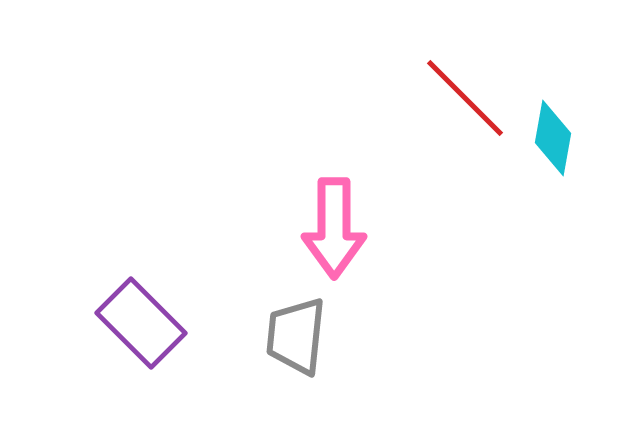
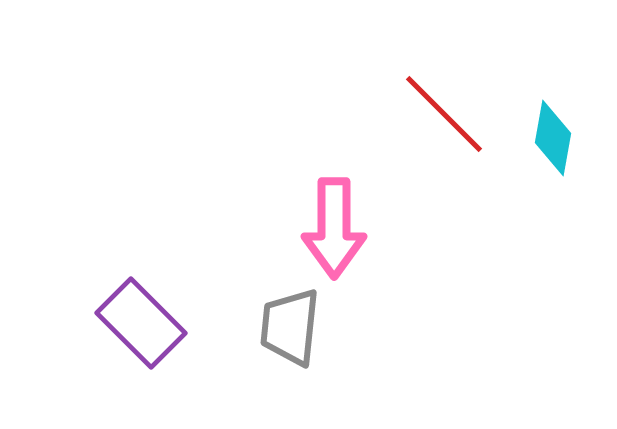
red line: moved 21 px left, 16 px down
gray trapezoid: moved 6 px left, 9 px up
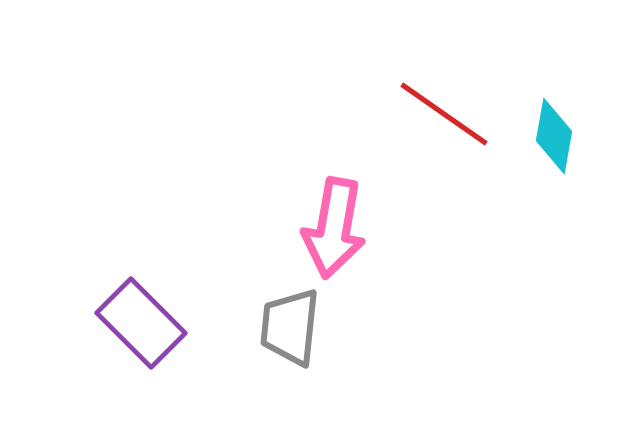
red line: rotated 10 degrees counterclockwise
cyan diamond: moved 1 px right, 2 px up
pink arrow: rotated 10 degrees clockwise
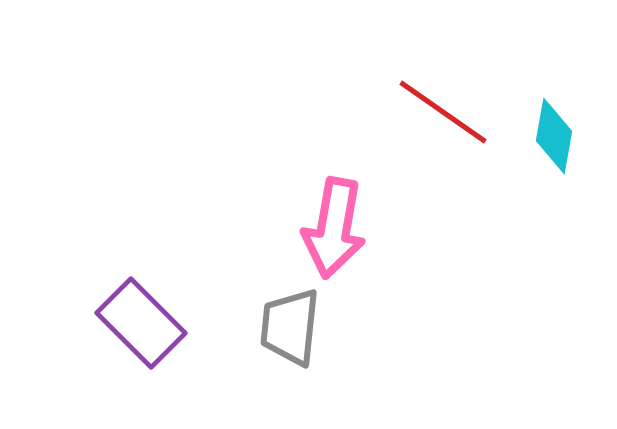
red line: moved 1 px left, 2 px up
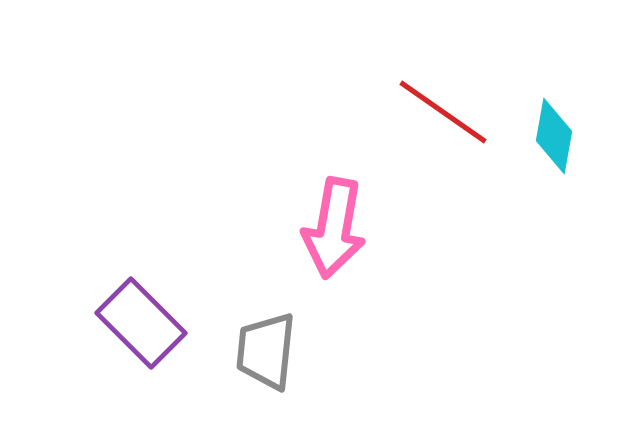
gray trapezoid: moved 24 px left, 24 px down
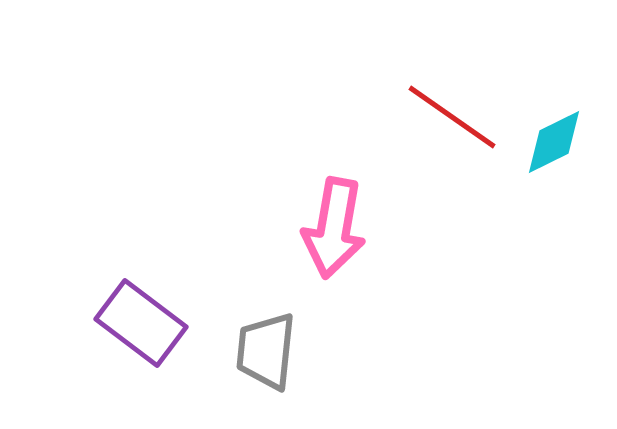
red line: moved 9 px right, 5 px down
cyan diamond: moved 6 px down; rotated 54 degrees clockwise
purple rectangle: rotated 8 degrees counterclockwise
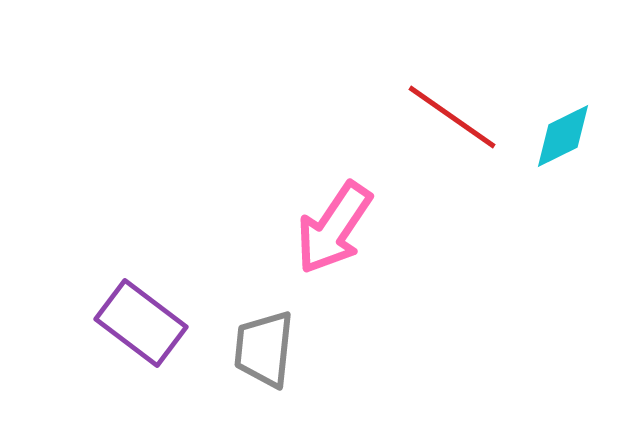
cyan diamond: moved 9 px right, 6 px up
pink arrow: rotated 24 degrees clockwise
gray trapezoid: moved 2 px left, 2 px up
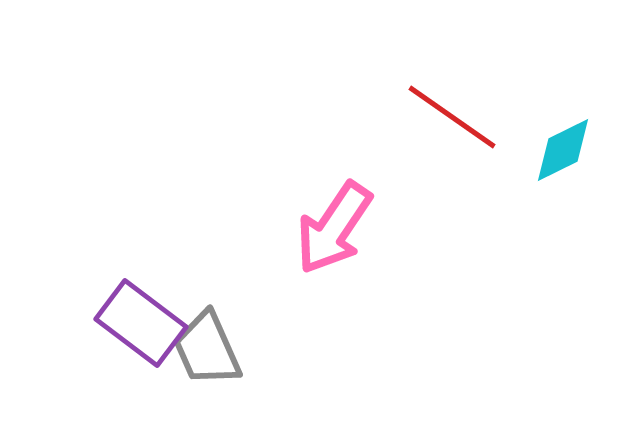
cyan diamond: moved 14 px down
gray trapezoid: moved 57 px left; rotated 30 degrees counterclockwise
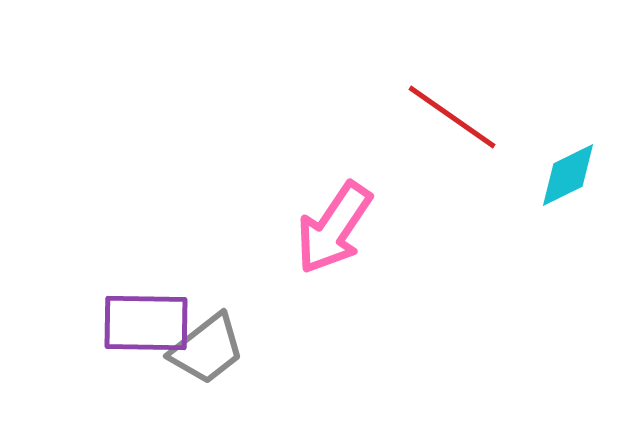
cyan diamond: moved 5 px right, 25 px down
purple rectangle: moved 5 px right; rotated 36 degrees counterclockwise
gray trapezoid: rotated 104 degrees counterclockwise
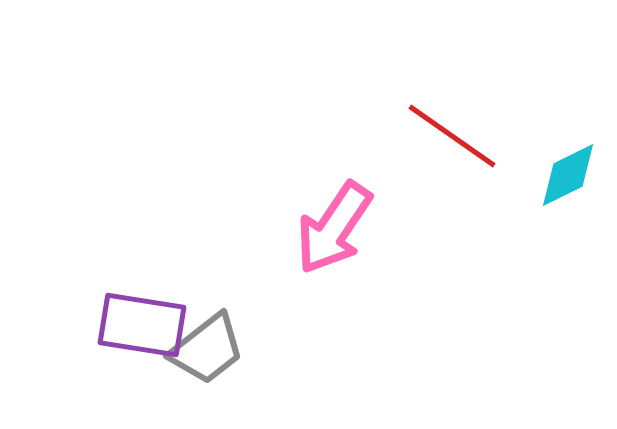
red line: moved 19 px down
purple rectangle: moved 4 px left, 2 px down; rotated 8 degrees clockwise
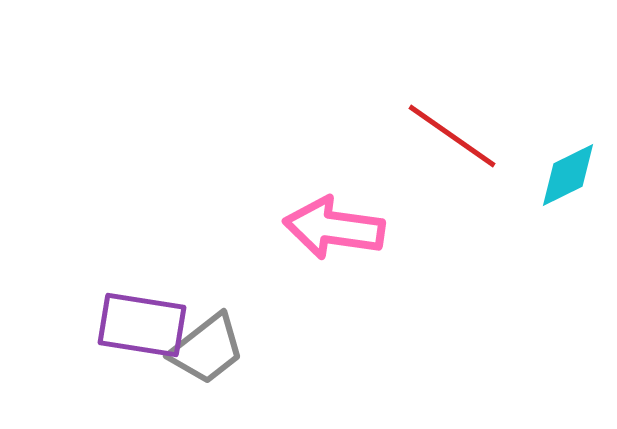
pink arrow: rotated 64 degrees clockwise
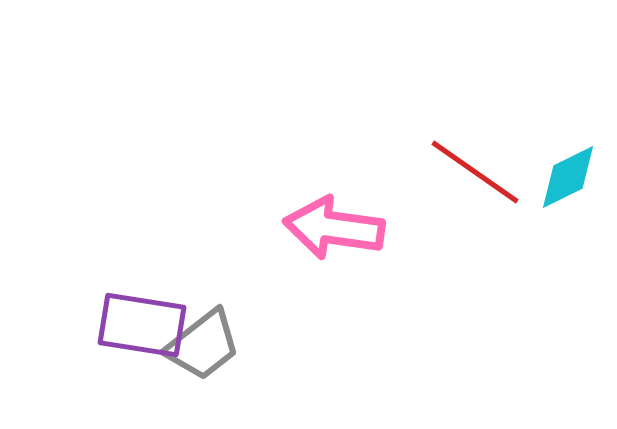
red line: moved 23 px right, 36 px down
cyan diamond: moved 2 px down
gray trapezoid: moved 4 px left, 4 px up
